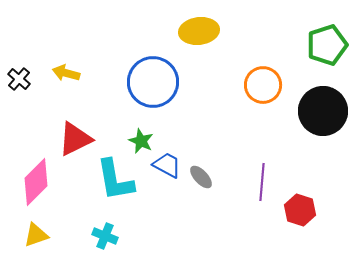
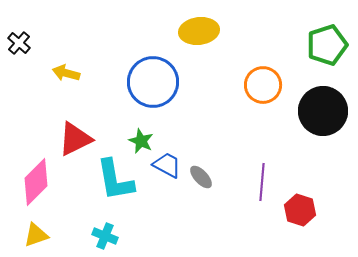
black cross: moved 36 px up
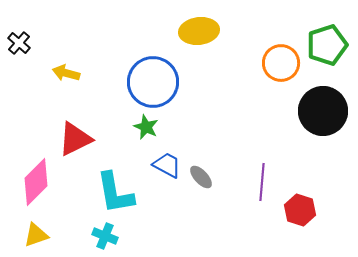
orange circle: moved 18 px right, 22 px up
green star: moved 5 px right, 14 px up
cyan L-shape: moved 13 px down
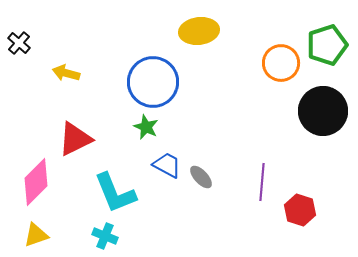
cyan L-shape: rotated 12 degrees counterclockwise
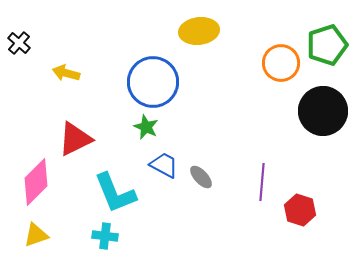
blue trapezoid: moved 3 px left
cyan cross: rotated 15 degrees counterclockwise
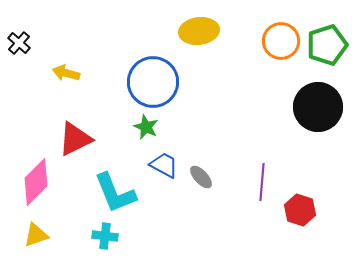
orange circle: moved 22 px up
black circle: moved 5 px left, 4 px up
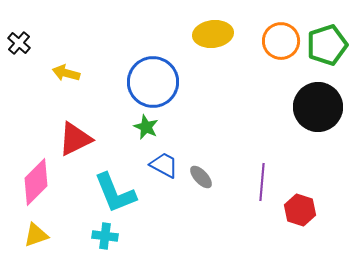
yellow ellipse: moved 14 px right, 3 px down
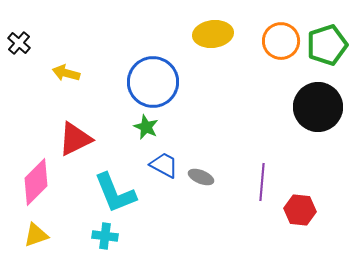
gray ellipse: rotated 25 degrees counterclockwise
red hexagon: rotated 12 degrees counterclockwise
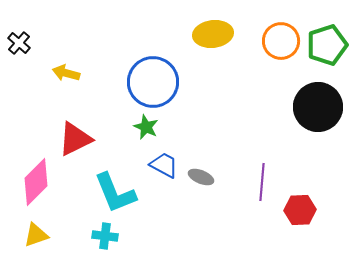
red hexagon: rotated 8 degrees counterclockwise
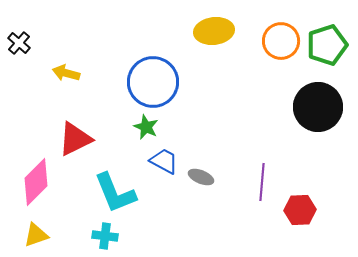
yellow ellipse: moved 1 px right, 3 px up
blue trapezoid: moved 4 px up
